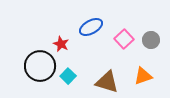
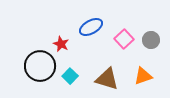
cyan square: moved 2 px right
brown triangle: moved 3 px up
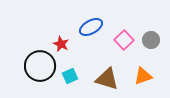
pink square: moved 1 px down
cyan square: rotated 21 degrees clockwise
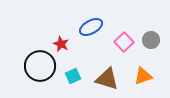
pink square: moved 2 px down
cyan square: moved 3 px right
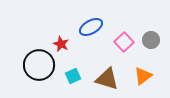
black circle: moved 1 px left, 1 px up
orange triangle: rotated 18 degrees counterclockwise
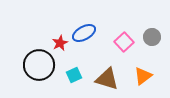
blue ellipse: moved 7 px left, 6 px down
gray circle: moved 1 px right, 3 px up
red star: moved 1 px left, 1 px up; rotated 21 degrees clockwise
cyan square: moved 1 px right, 1 px up
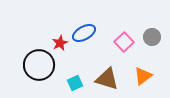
cyan square: moved 1 px right, 8 px down
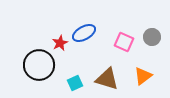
pink square: rotated 24 degrees counterclockwise
